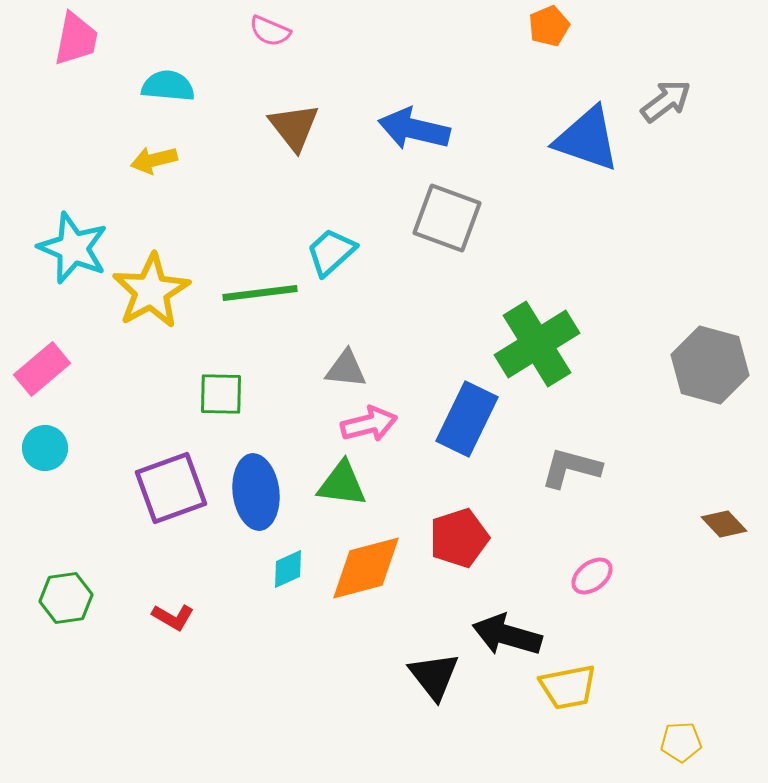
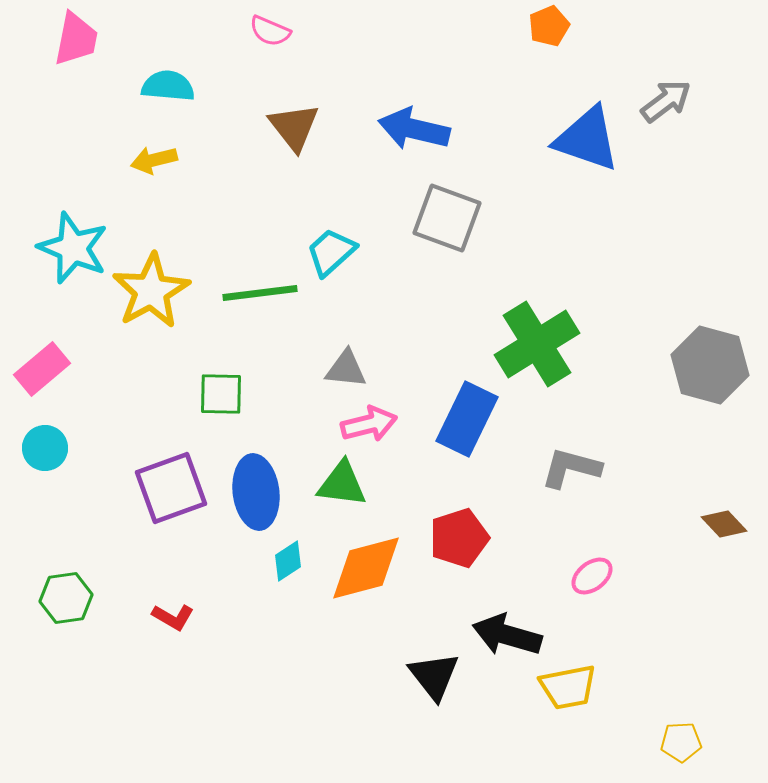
cyan diamond: moved 8 px up; rotated 9 degrees counterclockwise
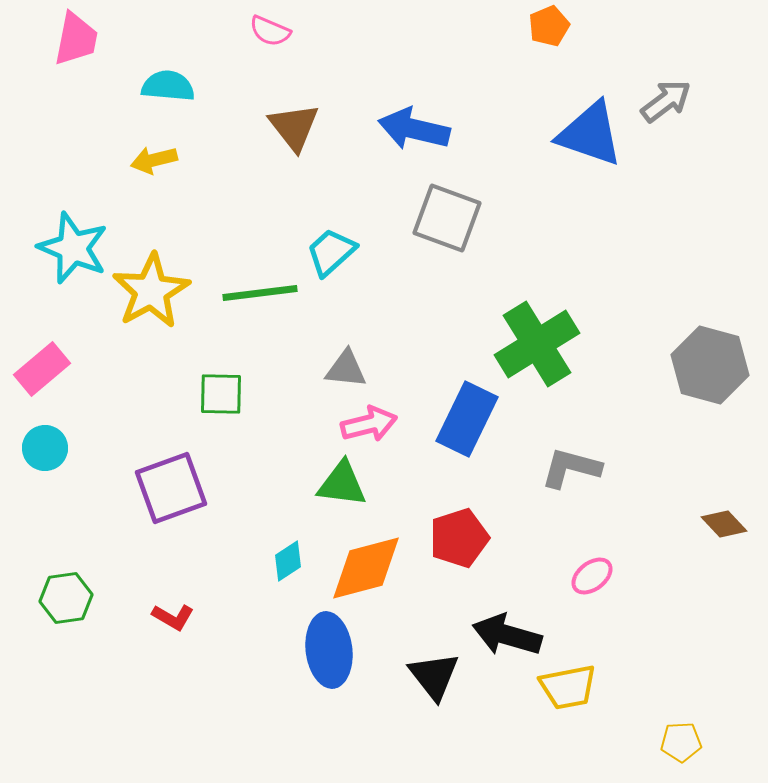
blue triangle: moved 3 px right, 5 px up
blue ellipse: moved 73 px right, 158 px down
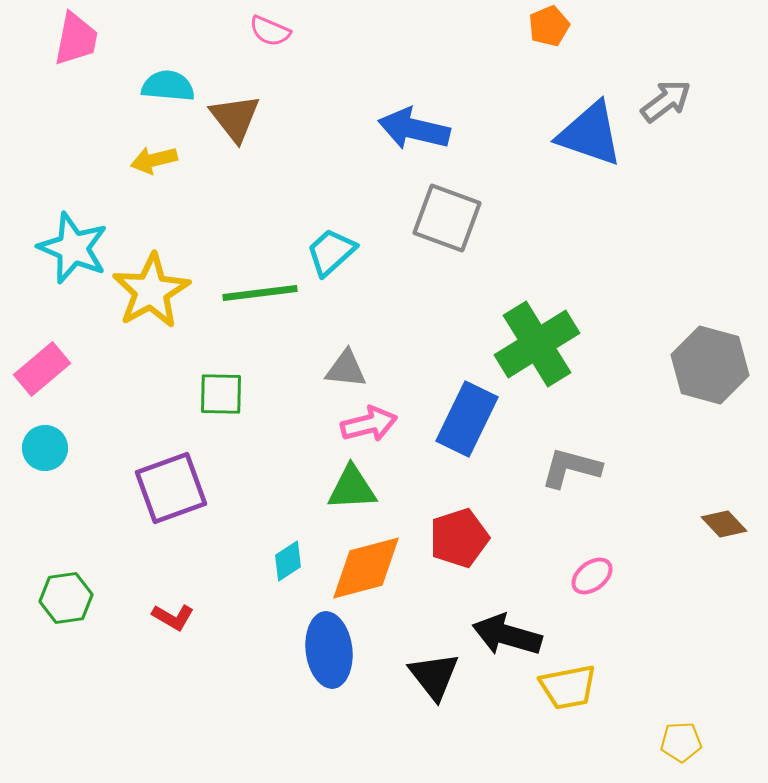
brown triangle: moved 59 px left, 9 px up
green triangle: moved 10 px right, 4 px down; rotated 10 degrees counterclockwise
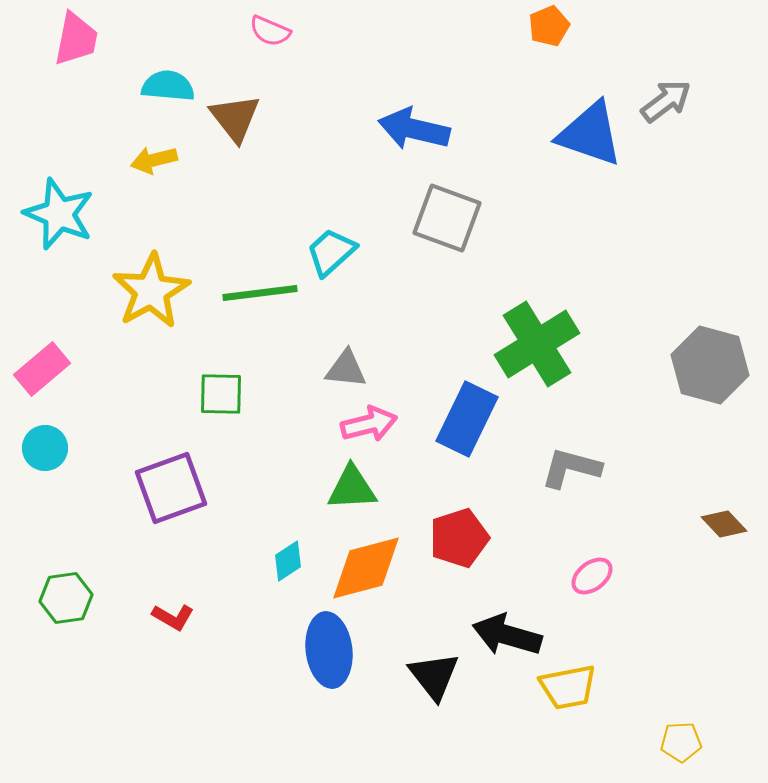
cyan star: moved 14 px left, 34 px up
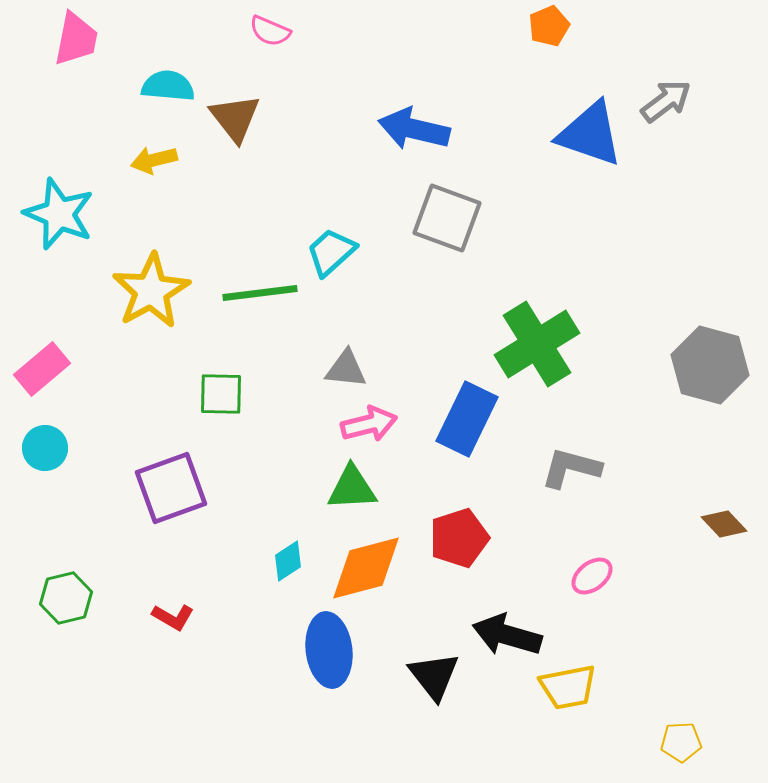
green hexagon: rotated 6 degrees counterclockwise
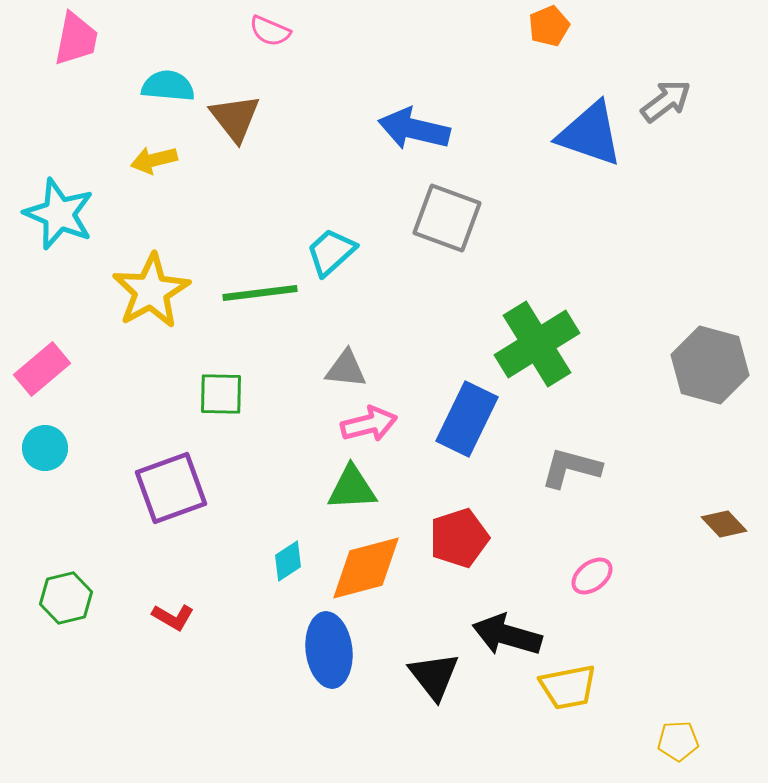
yellow pentagon: moved 3 px left, 1 px up
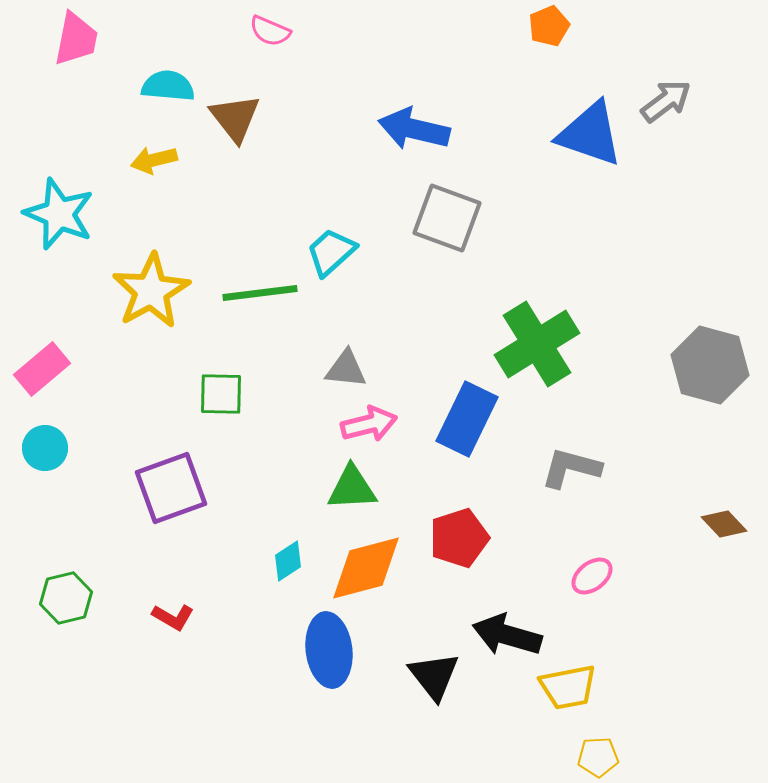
yellow pentagon: moved 80 px left, 16 px down
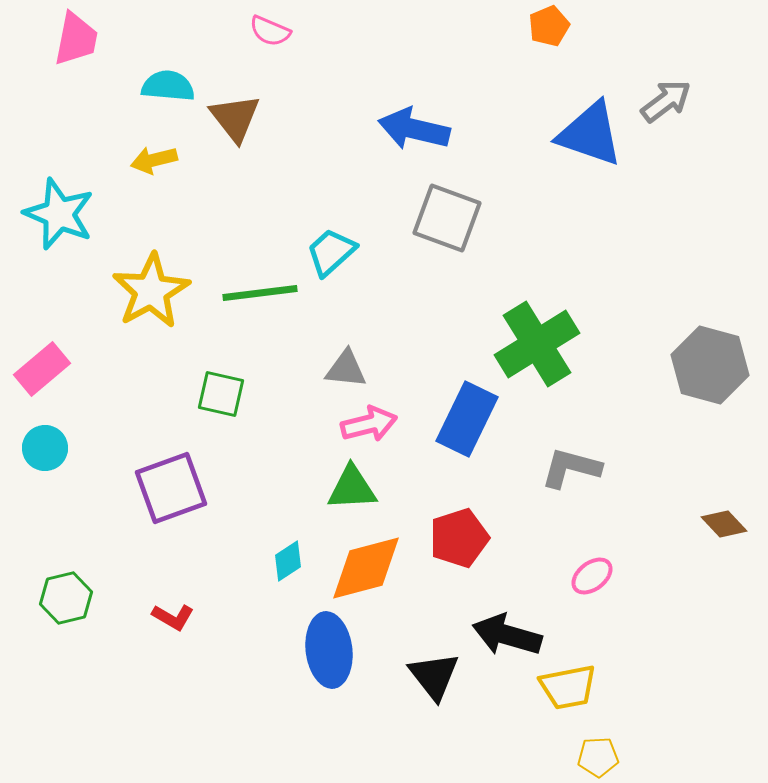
green square: rotated 12 degrees clockwise
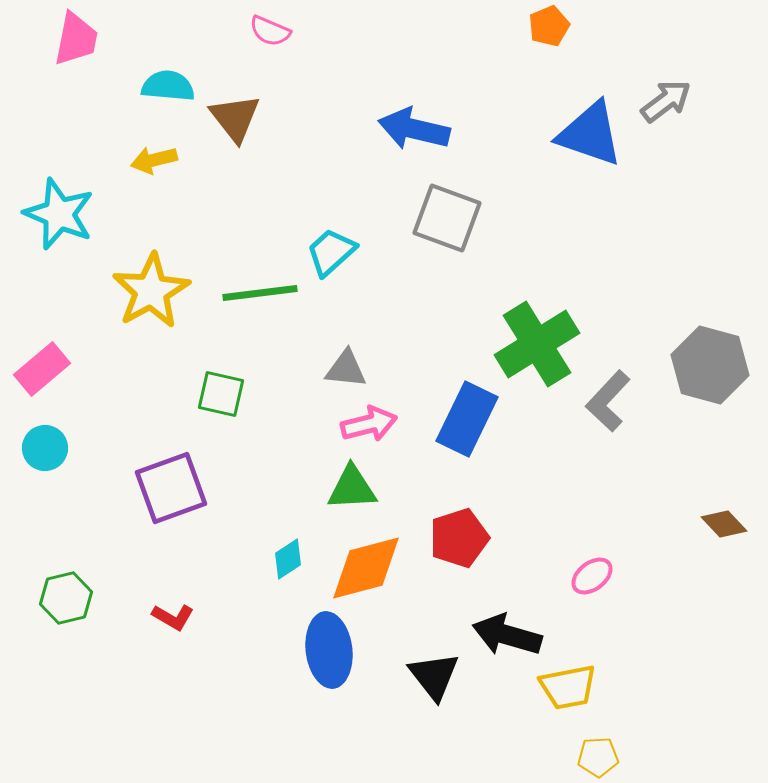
gray L-shape: moved 37 px right, 67 px up; rotated 62 degrees counterclockwise
cyan diamond: moved 2 px up
